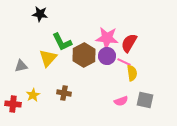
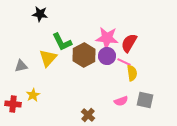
brown cross: moved 24 px right, 22 px down; rotated 32 degrees clockwise
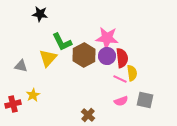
red semicircle: moved 7 px left, 15 px down; rotated 144 degrees clockwise
pink line: moved 4 px left, 17 px down
gray triangle: rotated 24 degrees clockwise
red cross: rotated 21 degrees counterclockwise
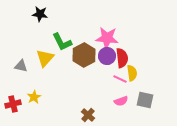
yellow triangle: moved 3 px left
yellow star: moved 1 px right, 2 px down
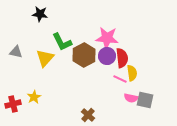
gray triangle: moved 5 px left, 14 px up
pink semicircle: moved 10 px right, 3 px up; rotated 32 degrees clockwise
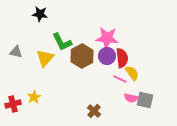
brown hexagon: moved 2 px left, 1 px down
yellow semicircle: rotated 28 degrees counterclockwise
brown cross: moved 6 px right, 4 px up
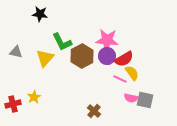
pink star: moved 2 px down
red semicircle: moved 2 px right, 1 px down; rotated 66 degrees clockwise
